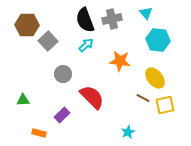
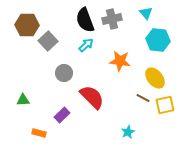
gray circle: moved 1 px right, 1 px up
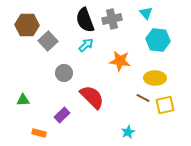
yellow ellipse: rotated 50 degrees counterclockwise
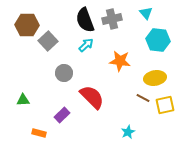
yellow ellipse: rotated 10 degrees counterclockwise
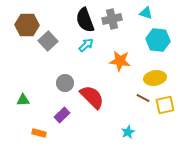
cyan triangle: rotated 32 degrees counterclockwise
gray circle: moved 1 px right, 10 px down
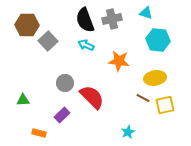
cyan arrow: rotated 112 degrees counterclockwise
orange star: moved 1 px left
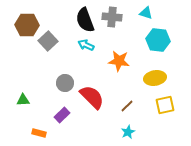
gray cross: moved 2 px up; rotated 18 degrees clockwise
brown line: moved 16 px left, 8 px down; rotated 72 degrees counterclockwise
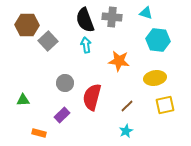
cyan arrow: rotated 56 degrees clockwise
red semicircle: rotated 120 degrees counterclockwise
cyan star: moved 2 px left, 1 px up
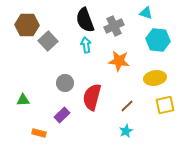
gray cross: moved 2 px right, 9 px down; rotated 30 degrees counterclockwise
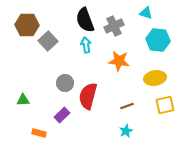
red semicircle: moved 4 px left, 1 px up
brown line: rotated 24 degrees clockwise
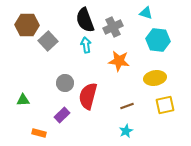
gray cross: moved 1 px left, 1 px down
